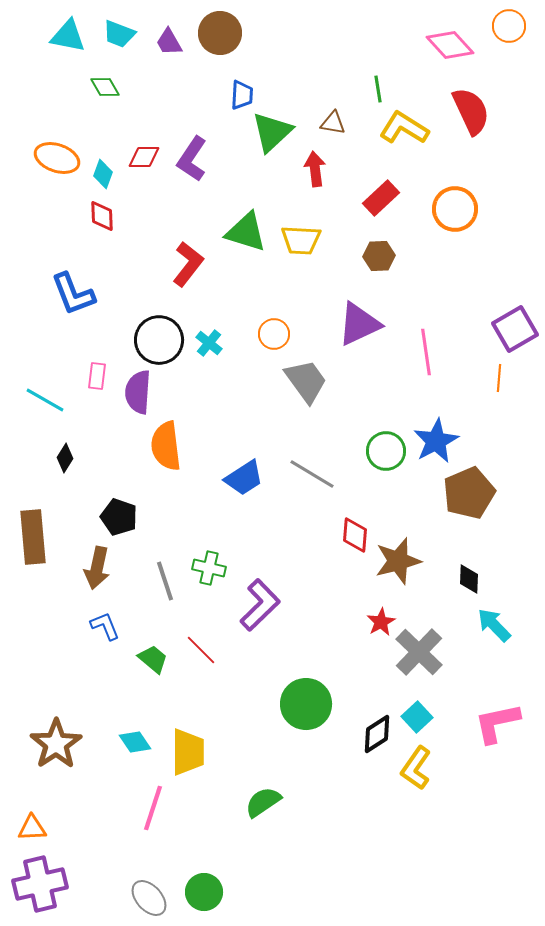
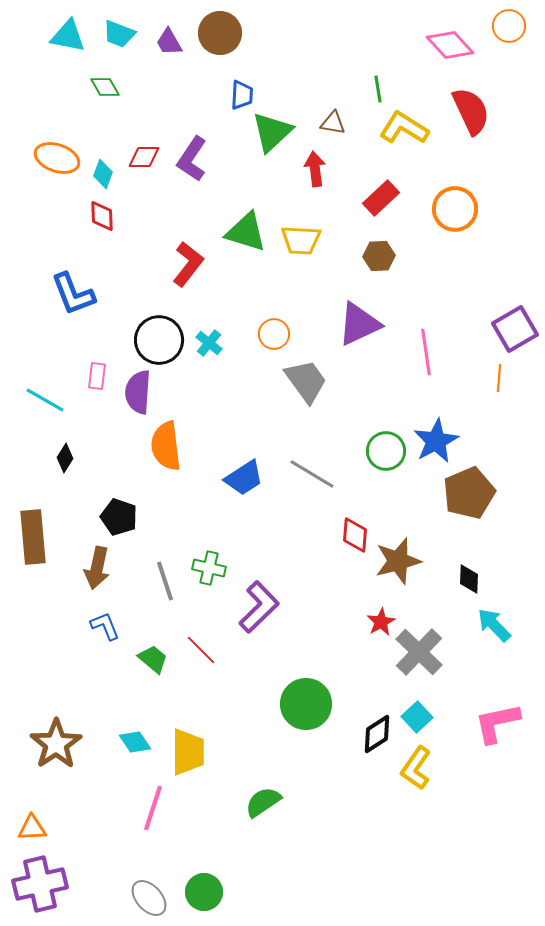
purple L-shape at (260, 605): moved 1 px left, 2 px down
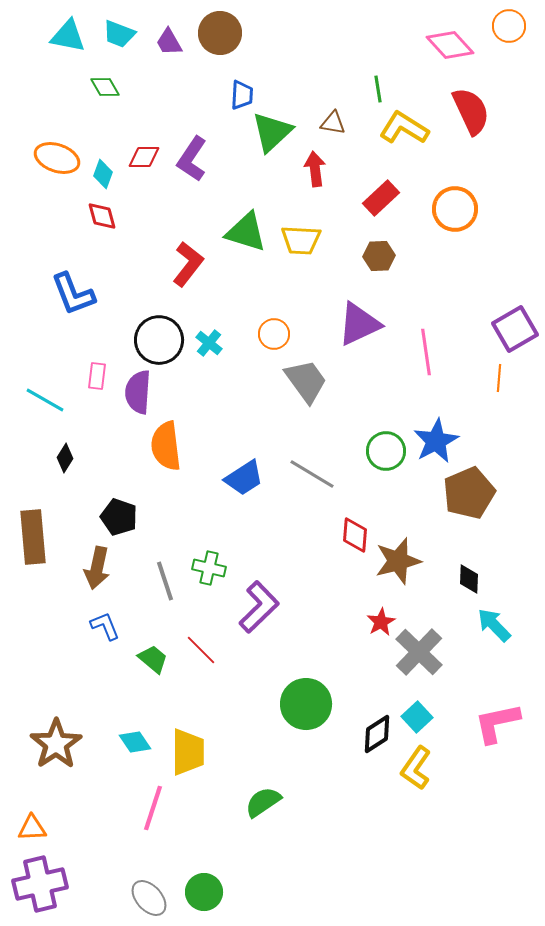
red diamond at (102, 216): rotated 12 degrees counterclockwise
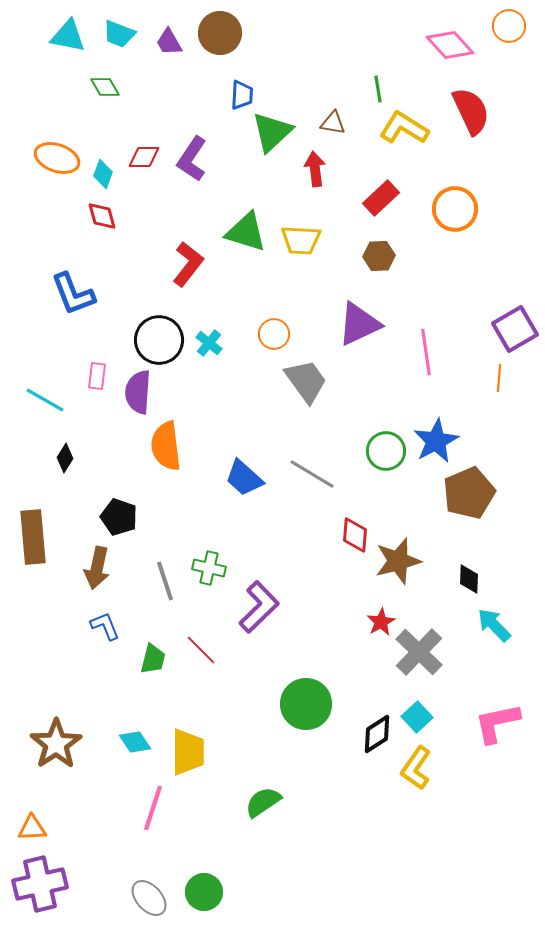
blue trapezoid at (244, 478): rotated 75 degrees clockwise
green trapezoid at (153, 659): rotated 64 degrees clockwise
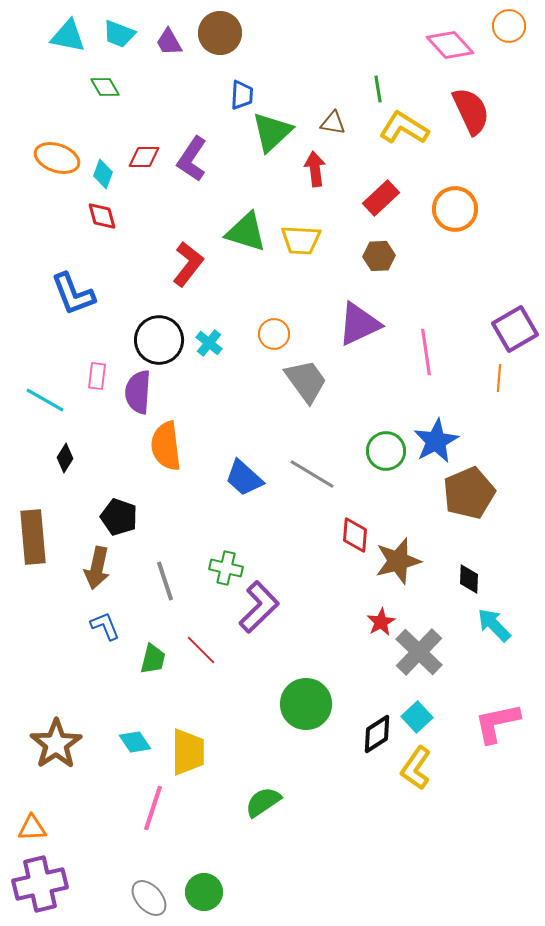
green cross at (209, 568): moved 17 px right
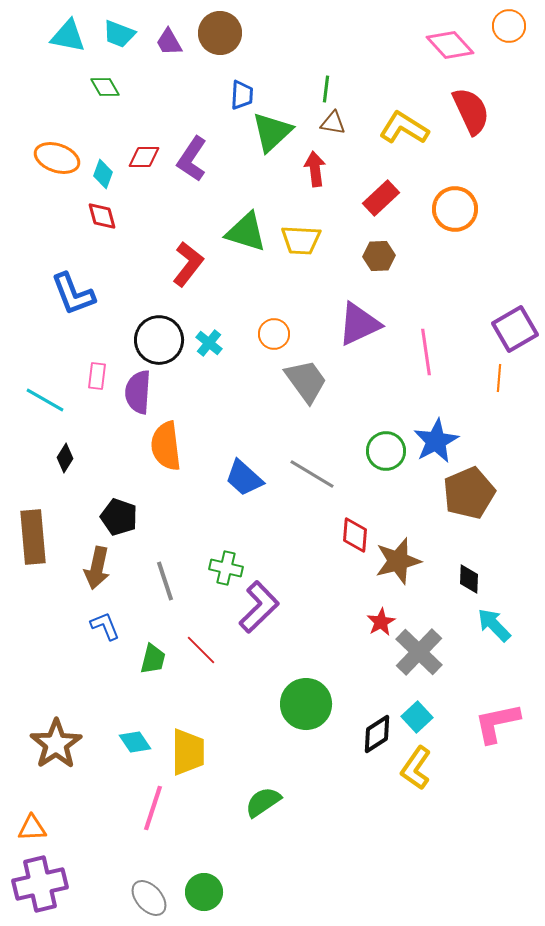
green line at (378, 89): moved 52 px left; rotated 16 degrees clockwise
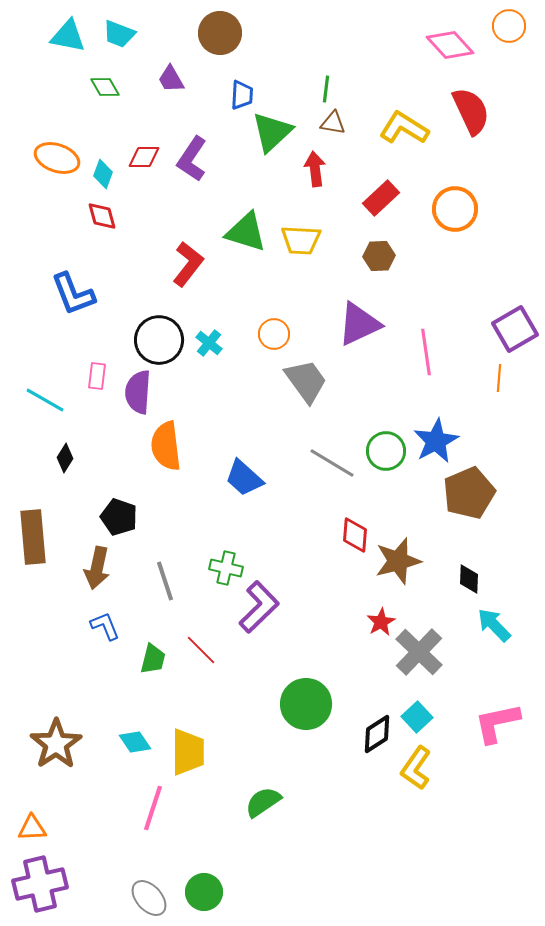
purple trapezoid at (169, 42): moved 2 px right, 37 px down
gray line at (312, 474): moved 20 px right, 11 px up
